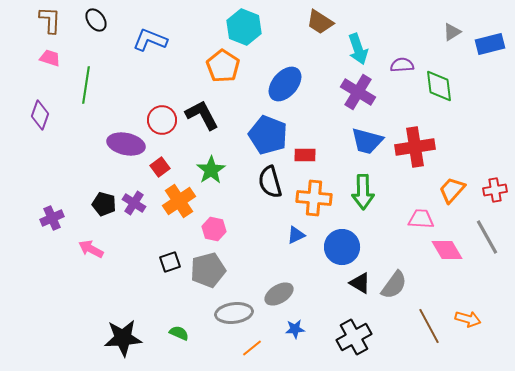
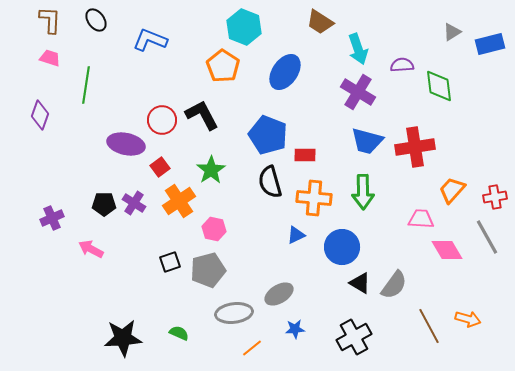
blue ellipse at (285, 84): moved 12 px up; rotated 6 degrees counterclockwise
red cross at (495, 190): moved 7 px down
black pentagon at (104, 204): rotated 15 degrees counterclockwise
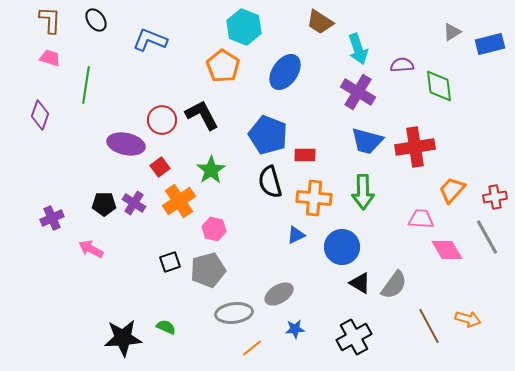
green semicircle at (179, 333): moved 13 px left, 6 px up
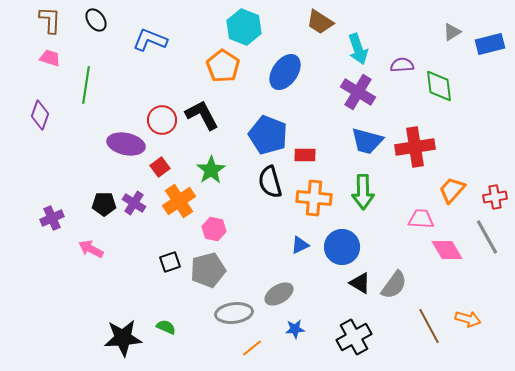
blue triangle at (296, 235): moved 4 px right, 10 px down
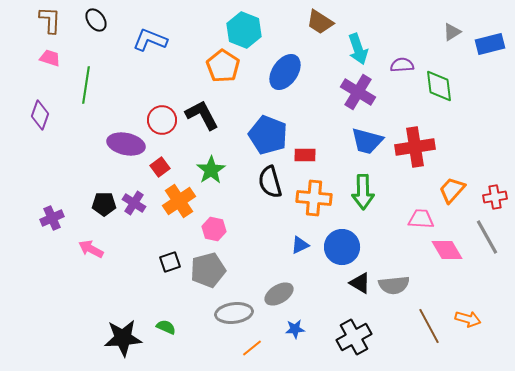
cyan hexagon at (244, 27): moved 3 px down
gray semicircle at (394, 285): rotated 48 degrees clockwise
